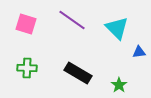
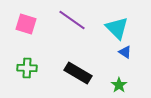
blue triangle: moved 14 px left; rotated 40 degrees clockwise
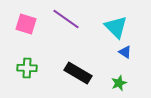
purple line: moved 6 px left, 1 px up
cyan triangle: moved 1 px left, 1 px up
green star: moved 2 px up; rotated 14 degrees clockwise
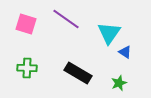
cyan triangle: moved 7 px left, 6 px down; rotated 20 degrees clockwise
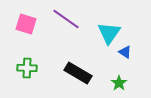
green star: rotated 14 degrees counterclockwise
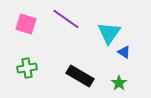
blue triangle: moved 1 px left
green cross: rotated 12 degrees counterclockwise
black rectangle: moved 2 px right, 3 px down
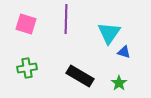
purple line: rotated 56 degrees clockwise
blue triangle: rotated 16 degrees counterclockwise
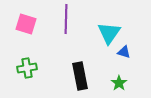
black rectangle: rotated 48 degrees clockwise
